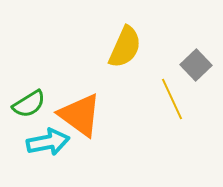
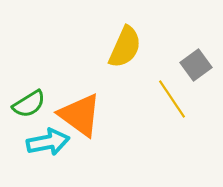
gray square: rotated 8 degrees clockwise
yellow line: rotated 9 degrees counterclockwise
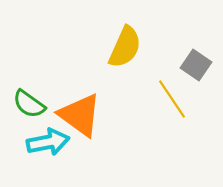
gray square: rotated 20 degrees counterclockwise
green semicircle: rotated 68 degrees clockwise
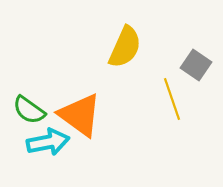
yellow line: rotated 15 degrees clockwise
green semicircle: moved 6 px down
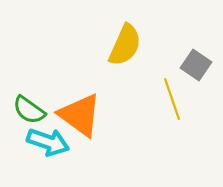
yellow semicircle: moved 2 px up
cyan arrow: rotated 30 degrees clockwise
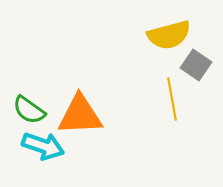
yellow semicircle: moved 44 px right, 10 px up; rotated 51 degrees clockwise
yellow line: rotated 9 degrees clockwise
orange triangle: rotated 39 degrees counterclockwise
cyan arrow: moved 5 px left, 4 px down
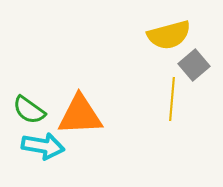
gray square: moved 2 px left; rotated 16 degrees clockwise
yellow line: rotated 15 degrees clockwise
cyan arrow: rotated 9 degrees counterclockwise
